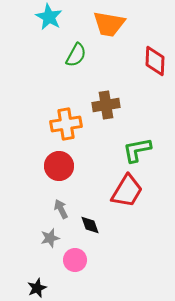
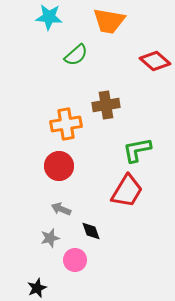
cyan star: rotated 24 degrees counterclockwise
orange trapezoid: moved 3 px up
green semicircle: rotated 20 degrees clockwise
red diamond: rotated 52 degrees counterclockwise
gray arrow: rotated 42 degrees counterclockwise
black diamond: moved 1 px right, 6 px down
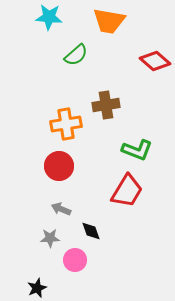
green L-shape: rotated 148 degrees counterclockwise
gray star: rotated 12 degrees clockwise
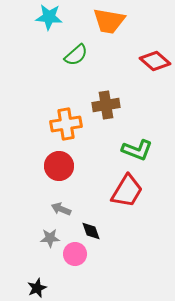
pink circle: moved 6 px up
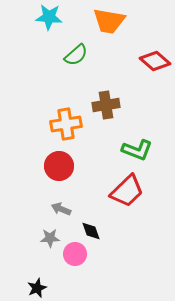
red trapezoid: rotated 15 degrees clockwise
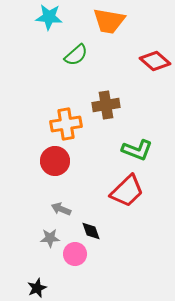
red circle: moved 4 px left, 5 px up
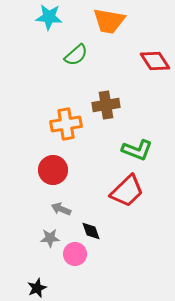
red diamond: rotated 16 degrees clockwise
red circle: moved 2 px left, 9 px down
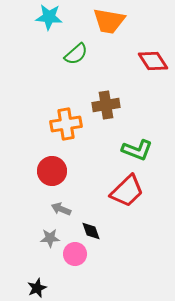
green semicircle: moved 1 px up
red diamond: moved 2 px left
red circle: moved 1 px left, 1 px down
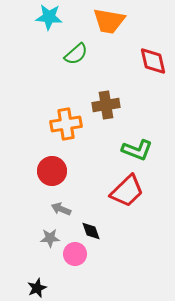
red diamond: rotated 20 degrees clockwise
